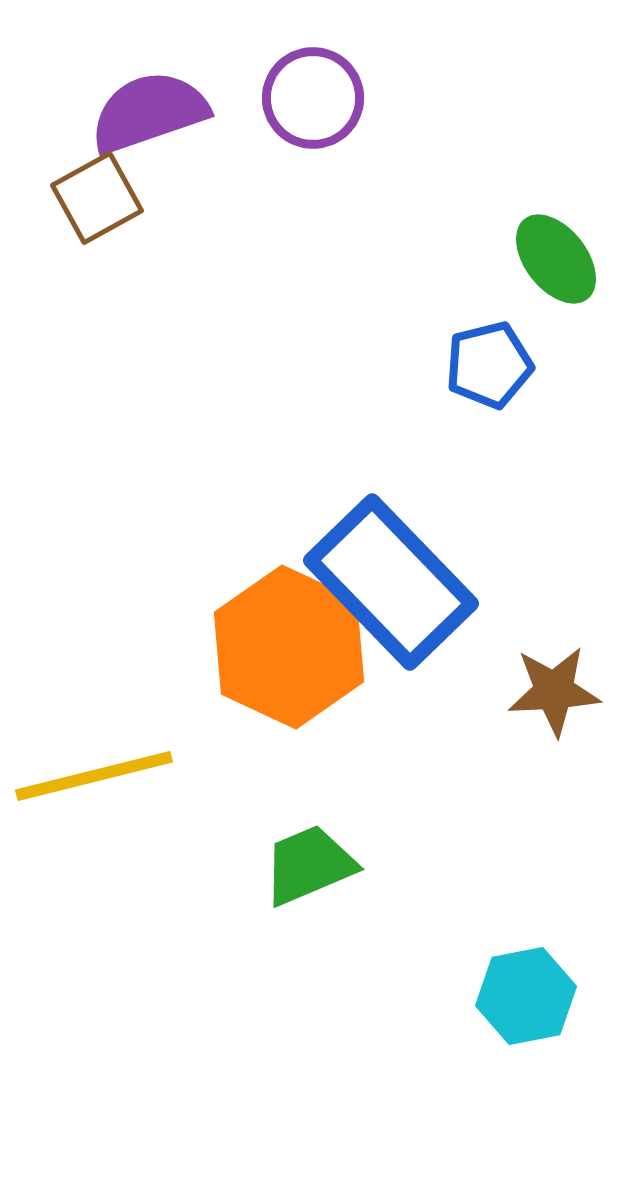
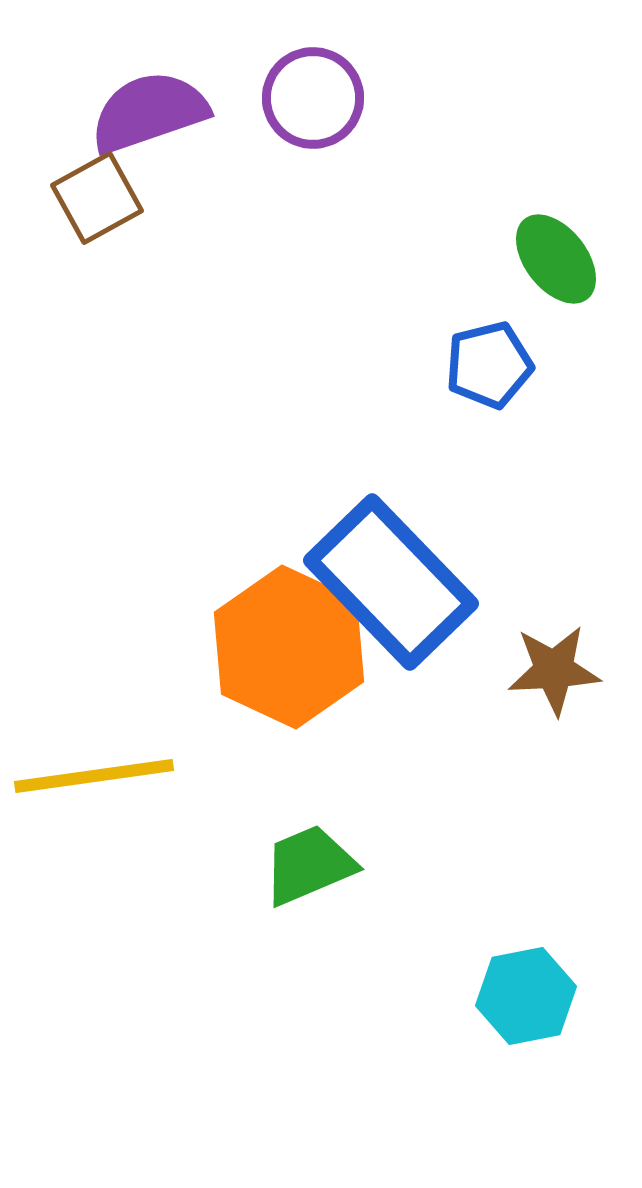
brown star: moved 21 px up
yellow line: rotated 6 degrees clockwise
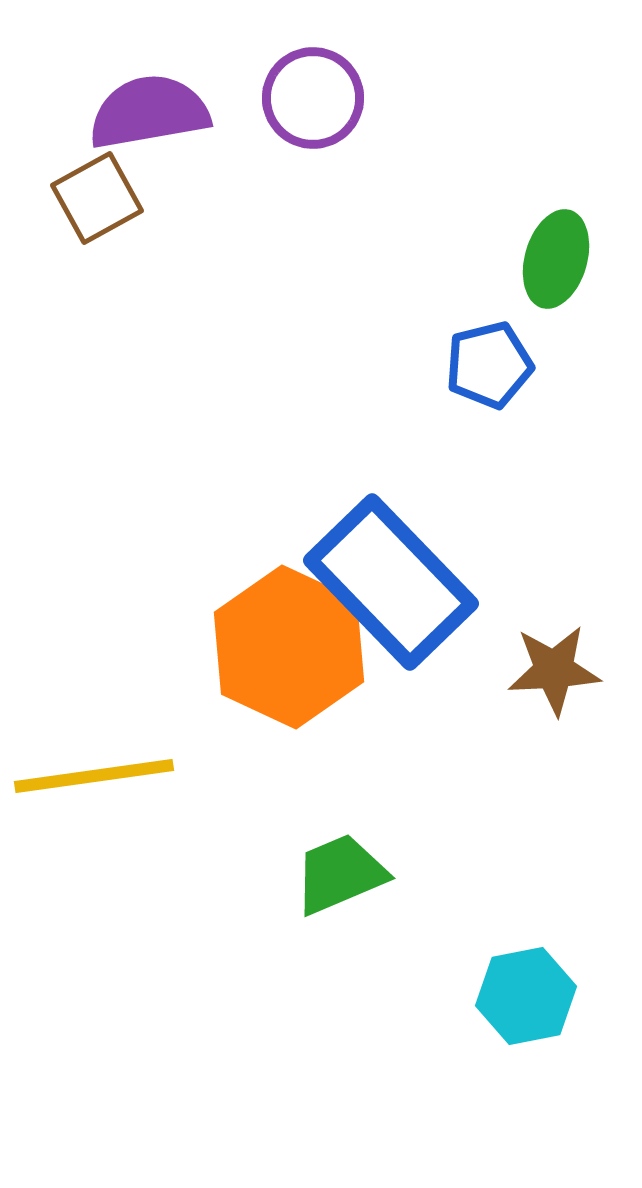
purple semicircle: rotated 9 degrees clockwise
green ellipse: rotated 54 degrees clockwise
green trapezoid: moved 31 px right, 9 px down
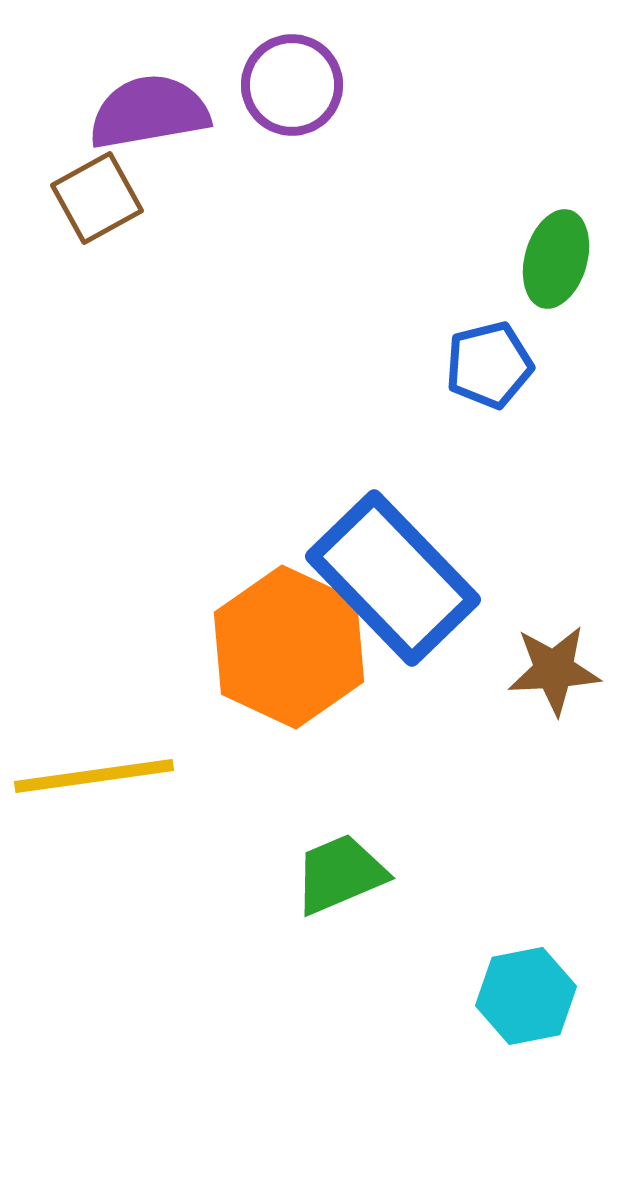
purple circle: moved 21 px left, 13 px up
blue rectangle: moved 2 px right, 4 px up
